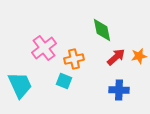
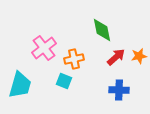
cyan trapezoid: rotated 40 degrees clockwise
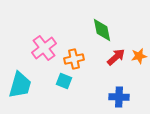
blue cross: moved 7 px down
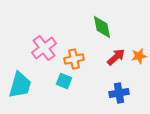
green diamond: moved 3 px up
blue cross: moved 4 px up; rotated 12 degrees counterclockwise
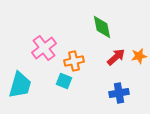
orange cross: moved 2 px down
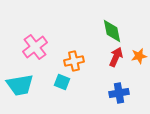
green diamond: moved 10 px right, 4 px down
pink cross: moved 9 px left, 1 px up
red arrow: rotated 24 degrees counterclockwise
cyan square: moved 2 px left, 1 px down
cyan trapezoid: rotated 64 degrees clockwise
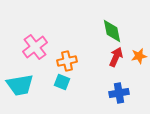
orange cross: moved 7 px left
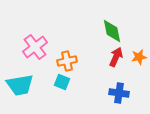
orange star: moved 1 px down
blue cross: rotated 18 degrees clockwise
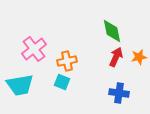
pink cross: moved 1 px left, 2 px down
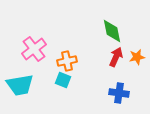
orange star: moved 2 px left
cyan square: moved 1 px right, 2 px up
